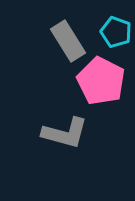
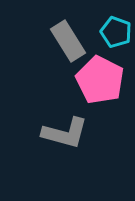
pink pentagon: moved 1 px left, 1 px up
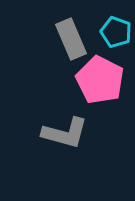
gray rectangle: moved 3 px right, 2 px up; rotated 9 degrees clockwise
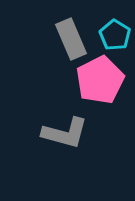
cyan pentagon: moved 1 px left, 3 px down; rotated 12 degrees clockwise
pink pentagon: rotated 18 degrees clockwise
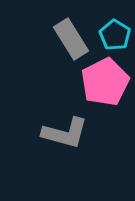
gray rectangle: rotated 9 degrees counterclockwise
pink pentagon: moved 5 px right, 2 px down
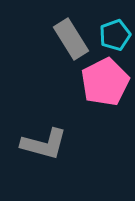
cyan pentagon: rotated 20 degrees clockwise
gray L-shape: moved 21 px left, 11 px down
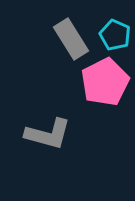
cyan pentagon: rotated 28 degrees counterclockwise
gray L-shape: moved 4 px right, 10 px up
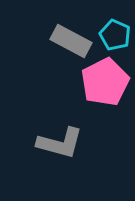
gray rectangle: moved 2 px down; rotated 30 degrees counterclockwise
gray L-shape: moved 12 px right, 9 px down
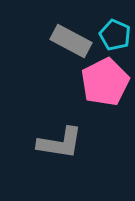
gray L-shape: rotated 6 degrees counterclockwise
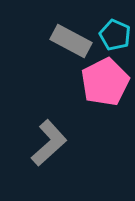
gray L-shape: moved 11 px left; rotated 51 degrees counterclockwise
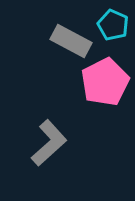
cyan pentagon: moved 2 px left, 10 px up
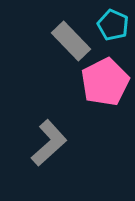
gray rectangle: rotated 18 degrees clockwise
